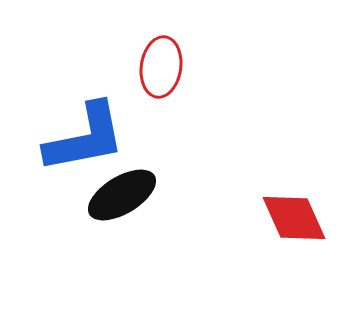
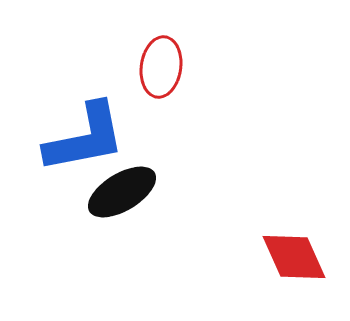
black ellipse: moved 3 px up
red diamond: moved 39 px down
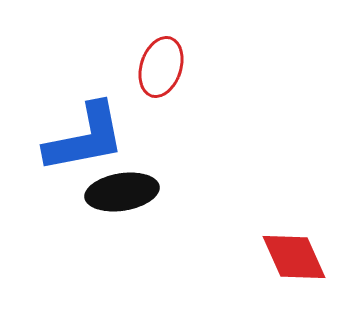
red ellipse: rotated 10 degrees clockwise
black ellipse: rotated 22 degrees clockwise
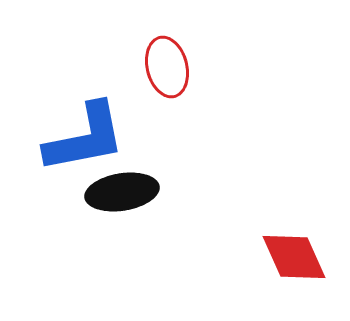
red ellipse: moved 6 px right; rotated 32 degrees counterclockwise
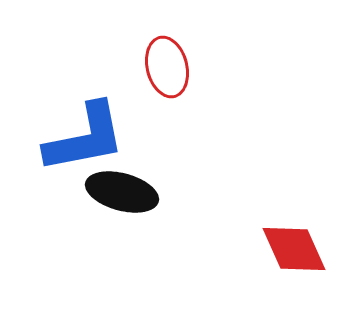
black ellipse: rotated 24 degrees clockwise
red diamond: moved 8 px up
